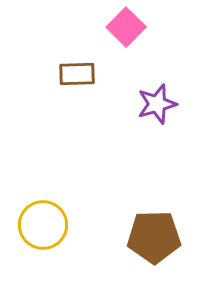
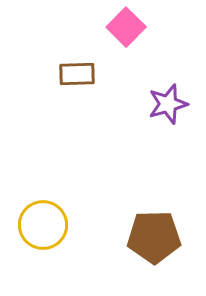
purple star: moved 11 px right
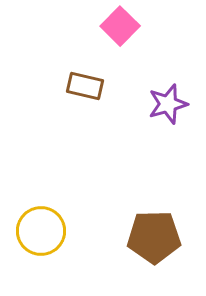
pink square: moved 6 px left, 1 px up
brown rectangle: moved 8 px right, 12 px down; rotated 15 degrees clockwise
yellow circle: moved 2 px left, 6 px down
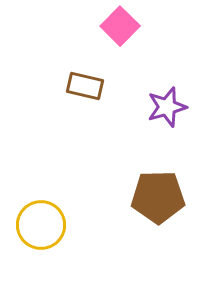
purple star: moved 1 px left, 3 px down
yellow circle: moved 6 px up
brown pentagon: moved 4 px right, 40 px up
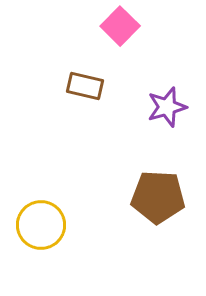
brown pentagon: rotated 4 degrees clockwise
